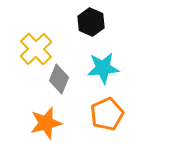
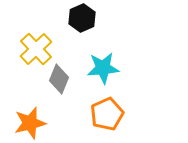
black hexagon: moved 9 px left, 4 px up; rotated 12 degrees clockwise
orange star: moved 16 px left
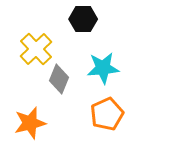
black hexagon: moved 1 px right, 1 px down; rotated 24 degrees clockwise
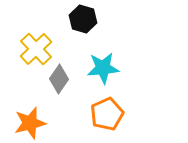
black hexagon: rotated 16 degrees clockwise
gray diamond: rotated 12 degrees clockwise
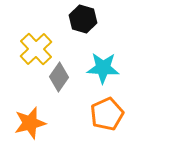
cyan star: rotated 8 degrees clockwise
gray diamond: moved 2 px up
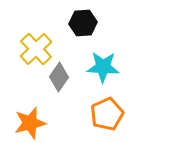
black hexagon: moved 4 px down; rotated 20 degrees counterclockwise
cyan star: moved 1 px up
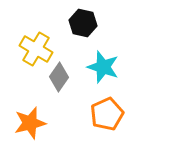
black hexagon: rotated 16 degrees clockwise
yellow cross: rotated 16 degrees counterclockwise
cyan star: rotated 16 degrees clockwise
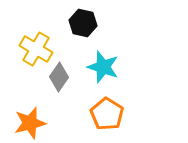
orange pentagon: rotated 16 degrees counterclockwise
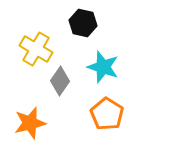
gray diamond: moved 1 px right, 4 px down
